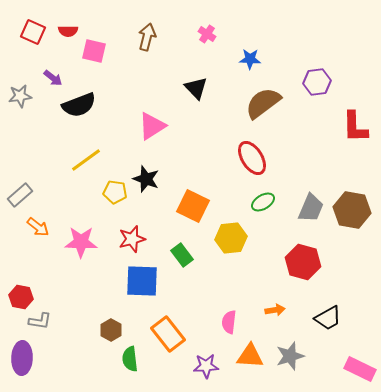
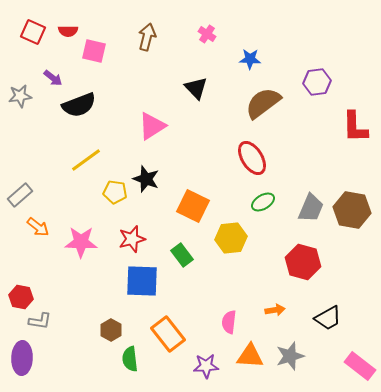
pink rectangle at (360, 369): moved 3 px up; rotated 12 degrees clockwise
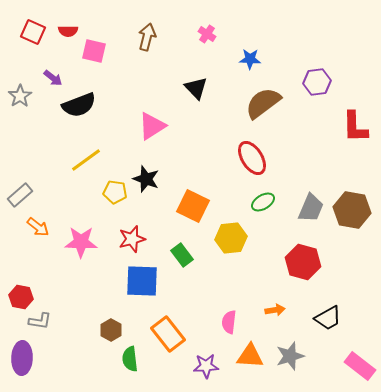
gray star at (20, 96): rotated 25 degrees counterclockwise
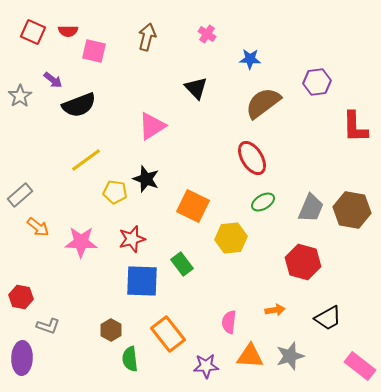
purple arrow at (53, 78): moved 2 px down
green rectangle at (182, 255): moved 9 px down
gray L-shape at (40, 321): moved 8 px right, 5 px down; rotated 10 degrees clockwise
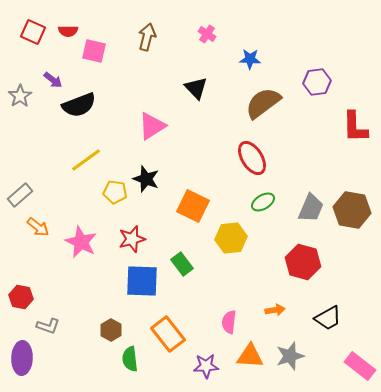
pink star at (81, 242): rotated 24 degrees clockwise
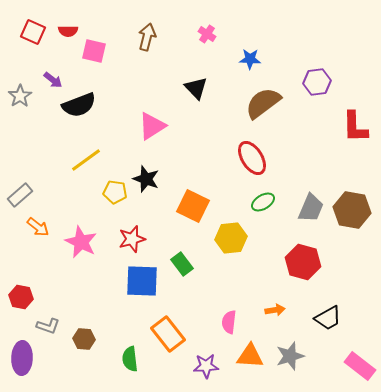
brown hexagon at (111, 330): moved 27 px left, 9 px down; rotated 25 degrees counterclockwise
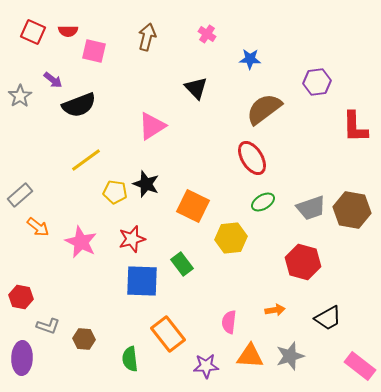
brown semicircle at (263, 103): moved 1 px right, 6 px down
black star at (146, 179): moved 5 px down
gray trapezoid at (311, 208): rotated 48 degrees clockwise
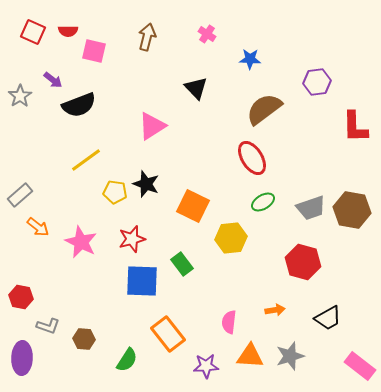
green semicircle at (130, 359): moved 3 px left, 1 px down; rotated 140 degrees counterclockwise
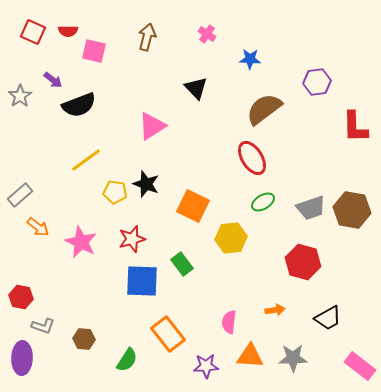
gray L-shape at (48, 326): moved 5 px left
gray star at (290, 356): moved 3 px right, 2 px down; rotated 16 degrees clockwise
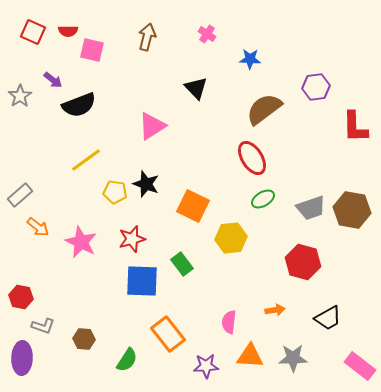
pink square at (94, 51): moved 2 px left, 1 px up
purple hexagon at (317, 82): moved 1 px left, 5 px down
green ellipse at (263, 202): moved 3 px up
